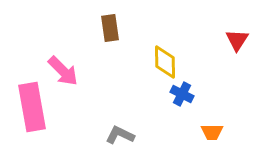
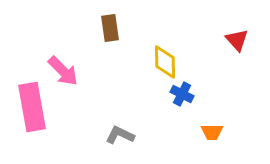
red triangle: rotated 15 degrees counterclockwise
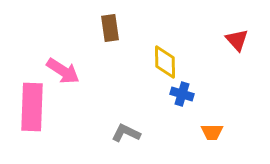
pink arrow: rotated 12 degrees counterclockwise
blue cross: rotated 10 degrees counterclockwise
pink rectangle: rotated 12 degrees clockwise
gray L-shape: moved 6 px right, 2 px up
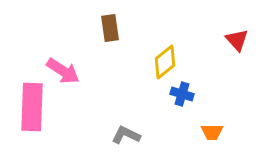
yellow diamond: rotated 52 degrees clockwise
gray L-shape: moved 2 px down
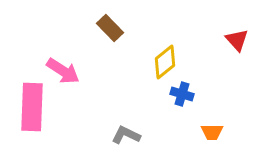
brown rectangle: rotated 36 degrees counterclockwise
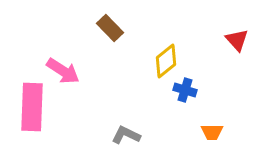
yellow diamond: moved 1 px right, 1 px up
blue cross: moved 3 px right, 4 px up
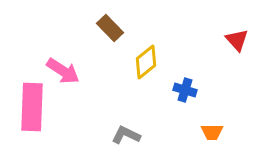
yellow diamond: moved 20 px left, 1 px down
